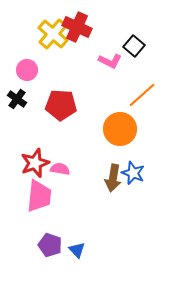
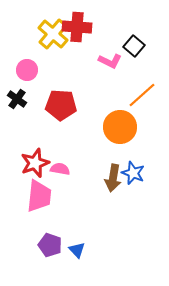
red cross: rotated 20 degrees counterclockwise
orange circle: moved 2 px up
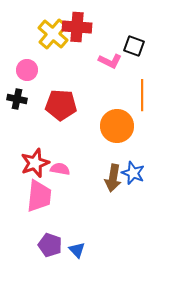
black square: rotated 20 degrees counterclockwise
orange line: rotated 48 degrees counterclockwise
black cross: rotated 24 degrees counterclockwise
orange circle: moved 3 px left, 1 px up
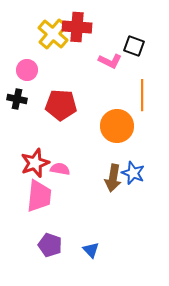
blue triangle: moved 14 px right
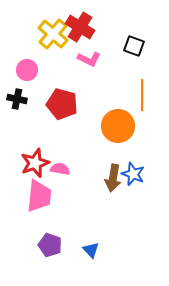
red cross: moved 3 px right; rotated 28 degrees clockwise
pink L-shape: moved 21 px left, 2 px up
red pentagon: moved 1 px right, 1 px up; rotated 12 degrees clockwise
orange circle: moved 1 px right
blue star: moved 1 px down
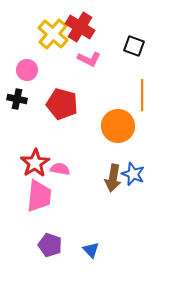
red star: rotated 12 degrees counterclockwise
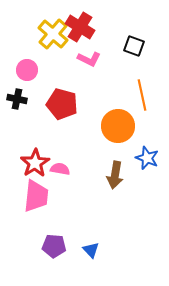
orange line: rotated 12 degrees counterclockwise
blue star: moved 14 px right, 16 px up
brown arrow: moved 2 px right, 3 px up
pink trapezoid: moved 3 px left
purple pentagon: moved 4 px right, 1 px down; rotated 15 degrees counterclockwise
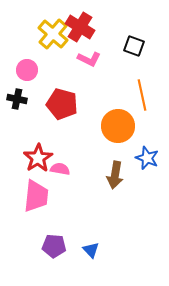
red star: moved 3 px right, 5 px up
